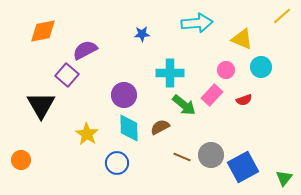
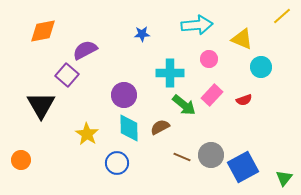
cyan arrow: moved 2 px down
pink circle: moved 17 px left, 11 px up
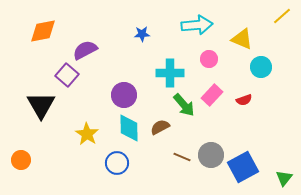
green arrow: rotated 10 degrees clockwise
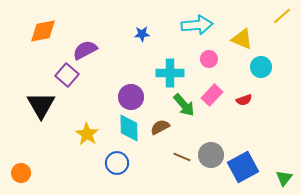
purple circle: moved 7 px right, 2 px down
orange circle: moved 13 px down
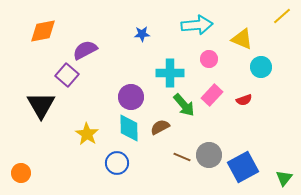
gray circle: moved 2 px left
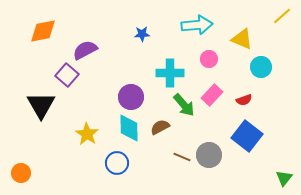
blue square: moved 4 px right, 31 px up; rotated 24 degrees counterclockwise
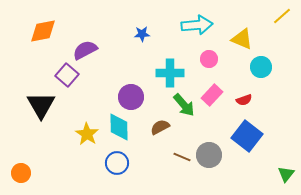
cyan diamond: moved 10 px left, 1 px up
green triangle: moved 2 px right, 4 px up
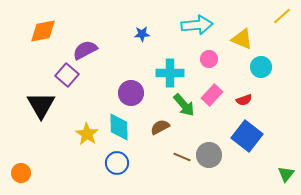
purple circle: moved 4 px up
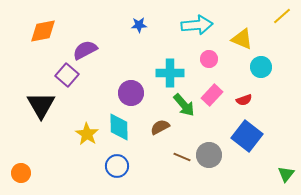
blue star: moved 3 px left, 9 px up
blue circle: moved 3 px down
